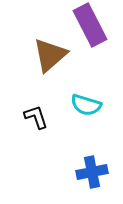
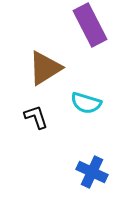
brown triangle: moved 5 px left, 13 px down; rotated 9 degrees clockwise
cyan semicircle: moved 2 px up
blue cross: rotated 36 degrees clockwise
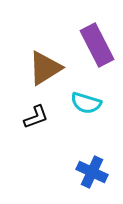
purple rectangle: moved 7 px right, 20 px down
black L-shape: rotated 88 degrees clockwise
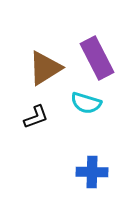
purple rectangle: moved 13 px down
blue cross: rotated 24 degrees counterclockwise
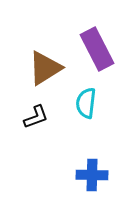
purple rectangle: moved 9 px up
cyan semicircle: rotated 80 degrees clockwise
blue cross: moved 3 px down
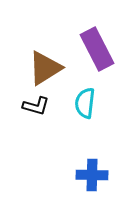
cyan semicircle: moved 1 px left
black L-shape: moved 11 px up; rotated 36 degrees clockwise
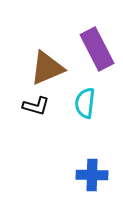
brown triangle: moved 2 px right; rotated 9 degrees clockwise
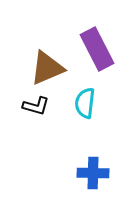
blue cross: moved 1 px right, 2 px up
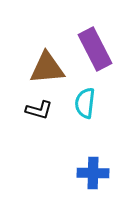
purple rectangle: moved 2 px left
brown triangle: rotated 18 degrees clockwise
black L-shape: moved 3 px right, 4 px down
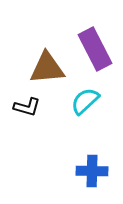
cyan semicircle: moved 2 px up; rotated 40 degrees clockwise
black L-shape: moved 12 px left, 3 px up
blue cross: moved 1 px left, 2 px up
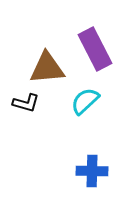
black L-shape: moved 1 px left, 4 px up
